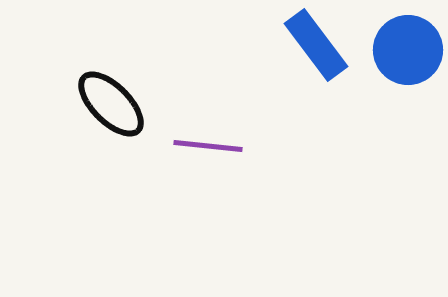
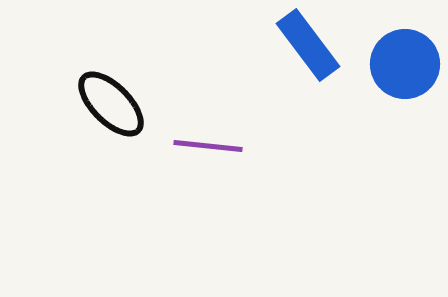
blue rectangle: moved 8 px left
blue circle: moved 3 px left, 14 px down
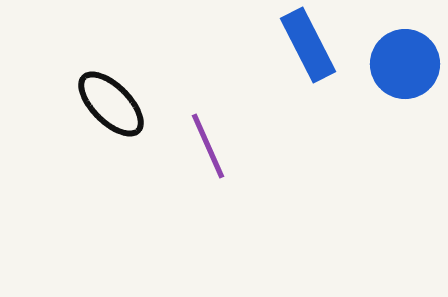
blue rectangle: rotated 10 degrees clockwise
purple line: rotated 60 degrees clockwise
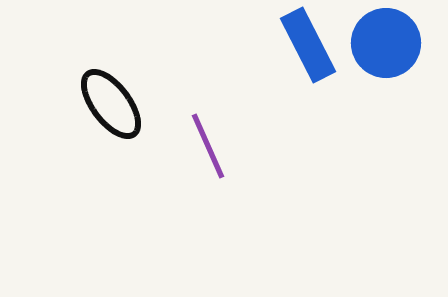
blue circle: moved 19 px left, 21 px up
black ellipse: rotated 8 degrees clockwise
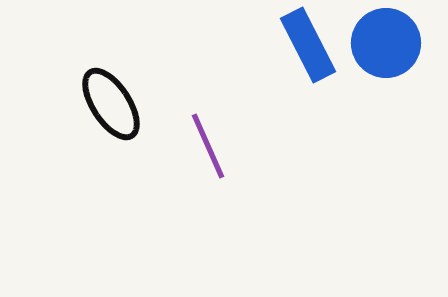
black ellipse: rotated 4 degrees clockwise
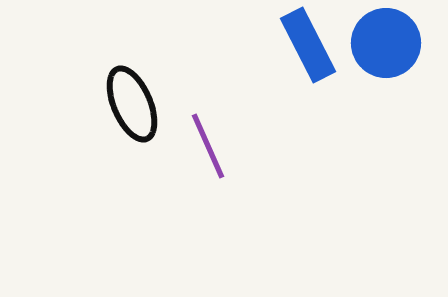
black ellipse: moved 21 px right; rotated 10 degrees clockwise
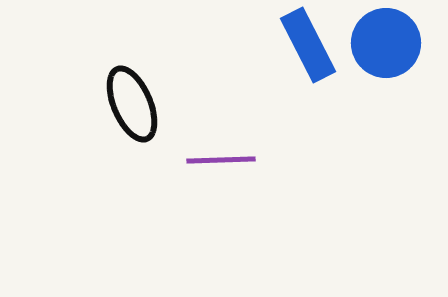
purple line: moved 13 px right, 14 px down; rotated 68 degrees counterclockwise
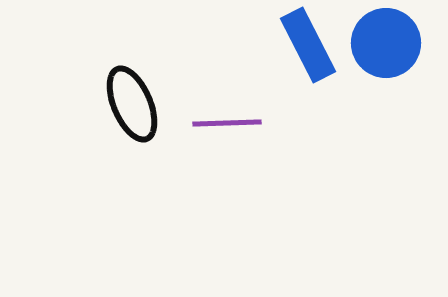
purple line: moved 6 px right, 37 px up
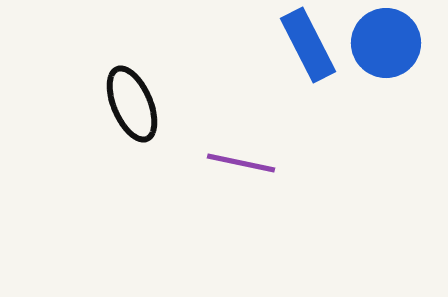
purple line: moved 14 px right, 40 px down; rotated 14 degrees clockwise
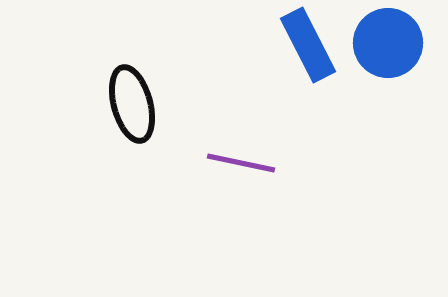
blue circle: moved 2 px right
black ellipse: rotated 8 degrees clockwise
